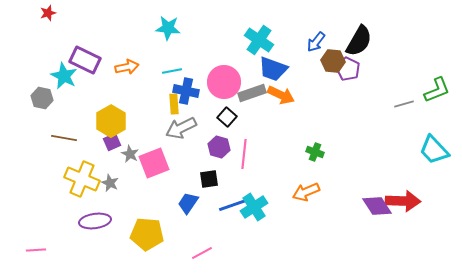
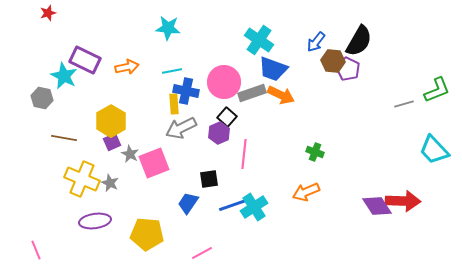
purple hexagon at (219, 147): moved 14 px up; rotated 20 degrees clockwise
pink line at (36, 250): rotated 72 degrees clockwise
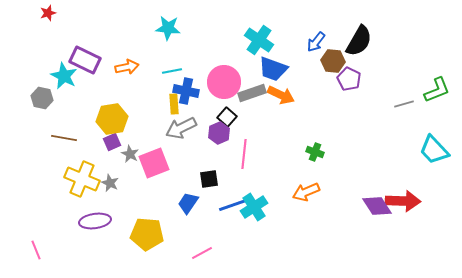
purple pentagon at (348, 69): moved 1 px right, 10 px down
yellow hexagon at (111, 121): moved 1 px right, 2 px up; rotated 20 degrees clockwise
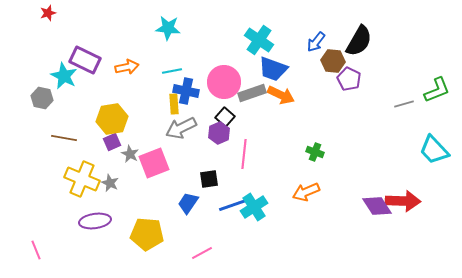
black square at (227, 117): moved 2 px left
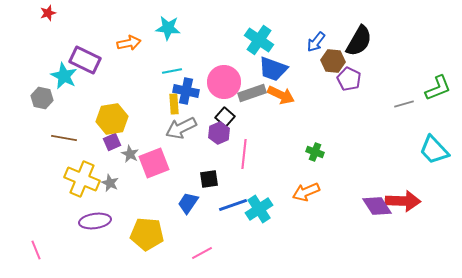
orange arrow at (127, 67): moved 2 px right, 24 px up
green L-shape at (437, 90): moved 1 px right, 2 px up
cyan cross at (254, 207): moved 5 px right, 2 px down
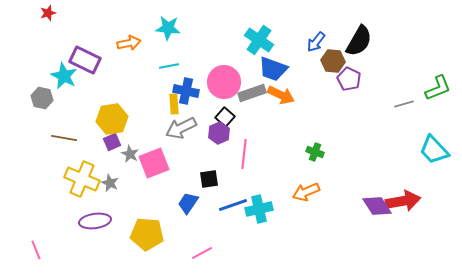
cyan line at (172, 71): moved 3 px left, 5 px up
red arrow at (403, 201): rotated 12 degrees counterclockwise
cyan cross at (259, 209): rotated 20 degrees clockwise
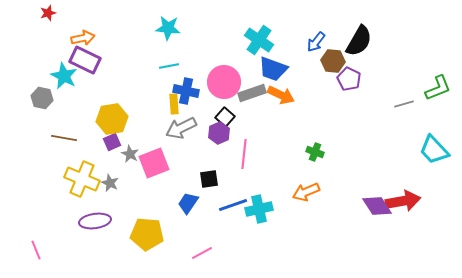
orange arrow at (129, 43): moved 46 px left, 5 px up
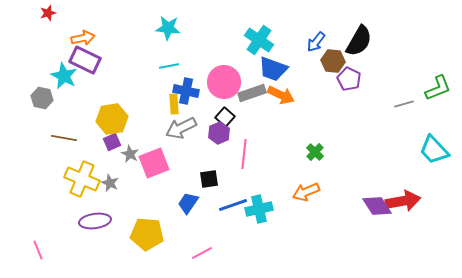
green cross at (315, 152): rotated 24 degrees clockwise
pink line at (36, 250): moved 2 px right
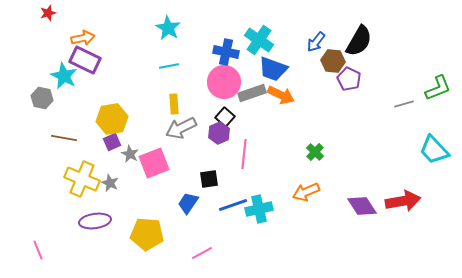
cyan star at (168, 28): rotated 25 degrees clockwise
blue cross at (186, 91): moved 40 px right, 39 px up
purple diamond at (377, 206): moved 15 px left
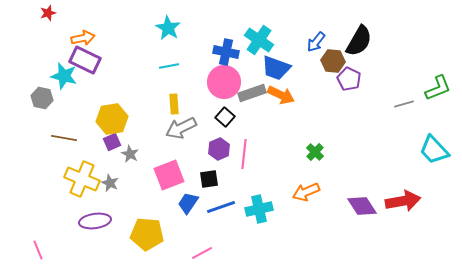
blue trapezoid at (273, 69): moved 3 px right, 1 px up
cyan star at (64, 76): rotated 12 degrees counterclockwise
purple hexagon at (219, 133): moved 16 px down
pink square at (154, 163): moved 15 px right, 12 px down
blue line at (233, 205): moved 12 px left, 2 px down
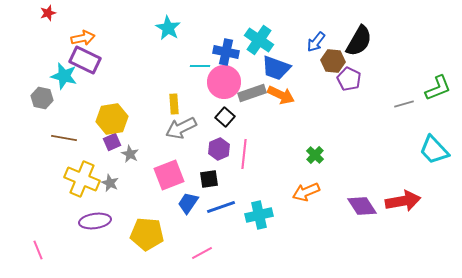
cyan line at (169, 66): moved 31 px right; rotated 12 degrees clockwise
green cross at (315, 152): moved 3 px down
cyan cross at (259, 209): moved 6 px down
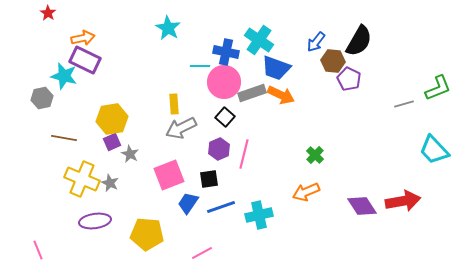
red star at (48, 13): rotated 21 degrees counterclockwise
gray hexagon at (42, 98): rotated 25 degrees counterclockwise
pink line at (244, 154): rotated 8 degrees clockwise
